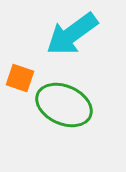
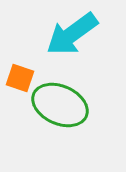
green ellipse: moved 4 px left
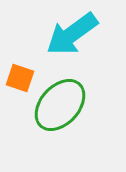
green ellipse: rotated 72 degrees counterclockwise
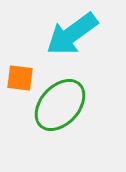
orange square: rotated 12 degrees counterclockwise
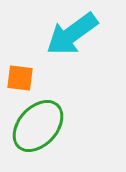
green ellipse: moved 22 px left, 21 px down
